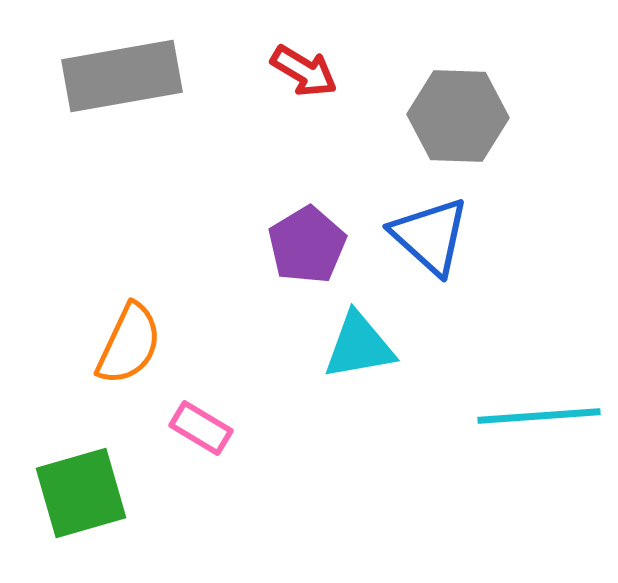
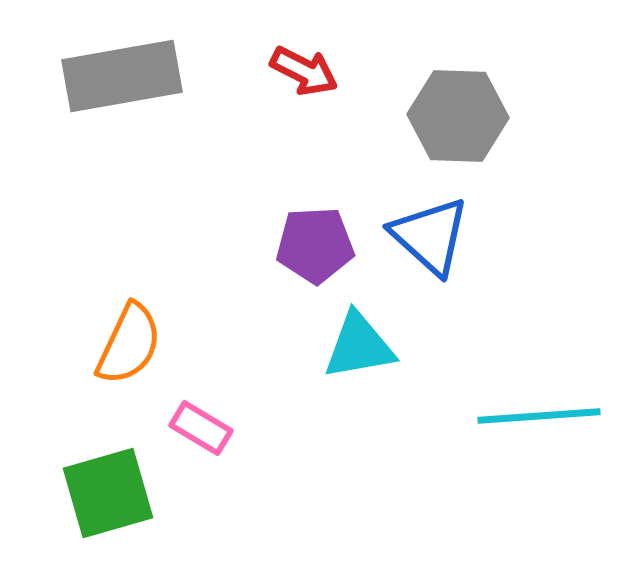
red arrow: rotated 4 degrees counterclockwise
purple pentagon: moved 8 px right; rotated 28 degrees clockwise
green square: moved 27 px right
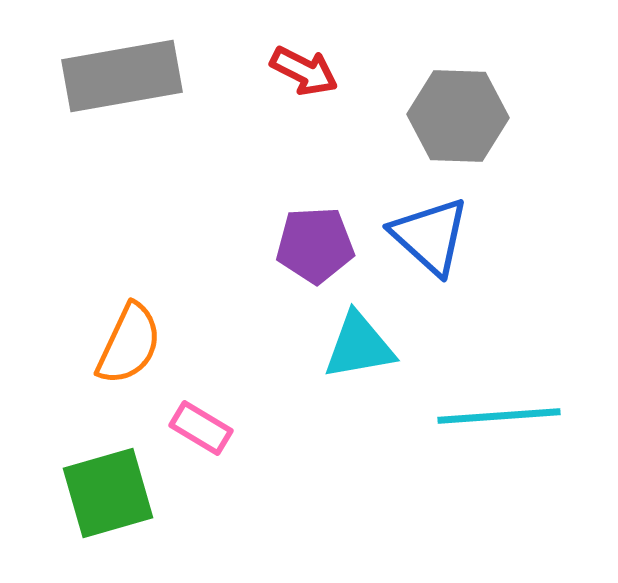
cyan line: moved 40 px left
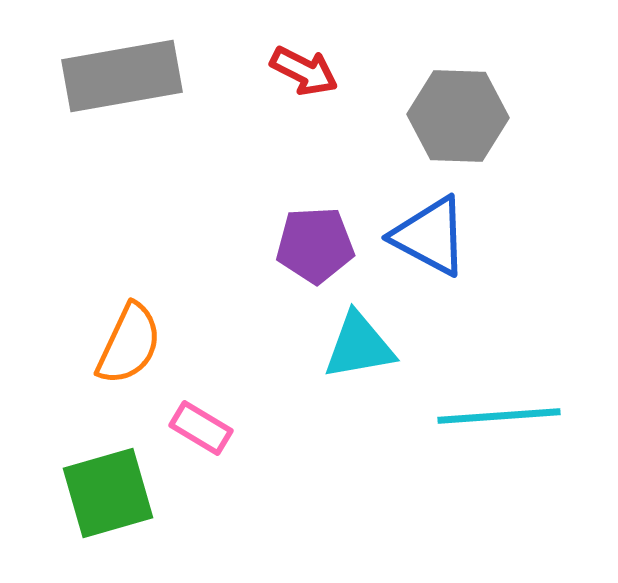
blue triangle: rotated 14 degrees counterclockwise
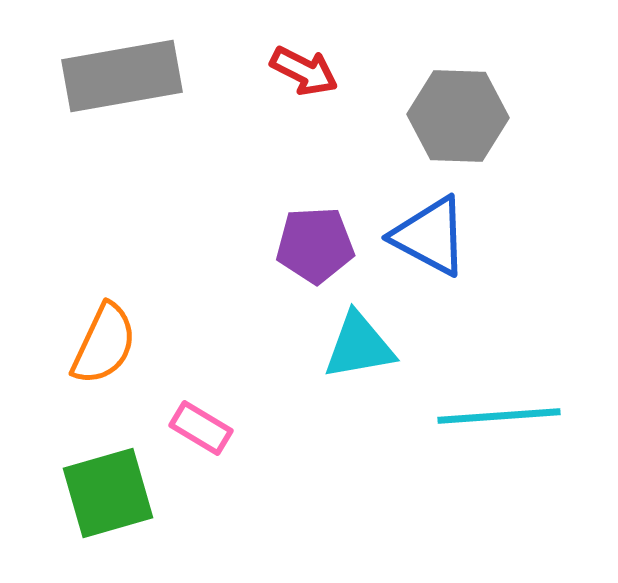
orange semicircle: moved 25 px left
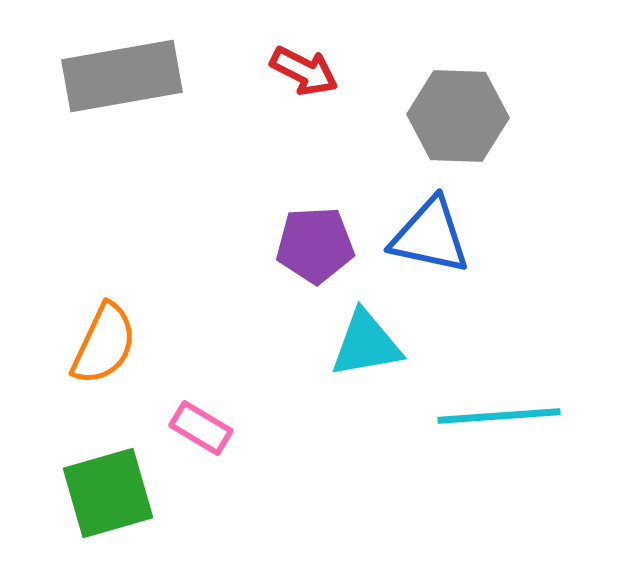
blue triangle: rotated 16 degrees counterclockwise
cyan triangle: moved 7 px right, 2 px up
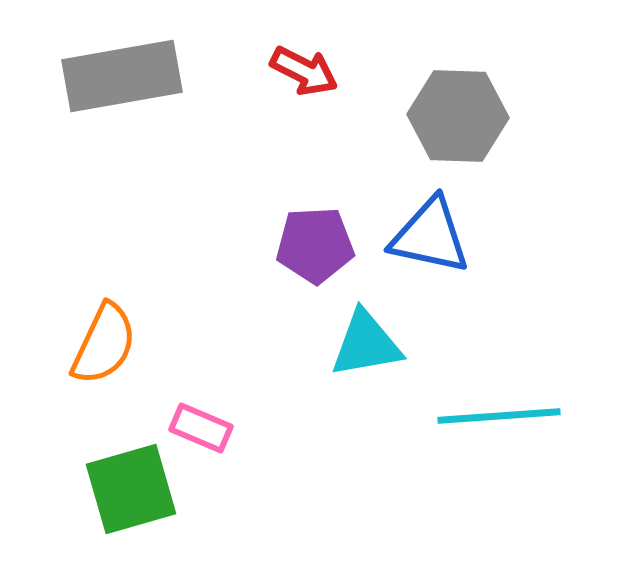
pink rectangle: rotated 8 degrees counterclockwise
green square: moved 23 px right, 4 px up
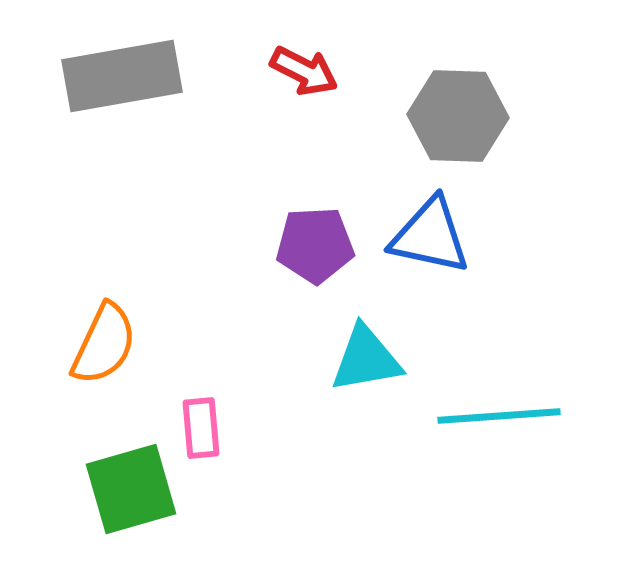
cyan triangle: moved 15 px down
pink rectangle: rotated 62 degrees clockwise
